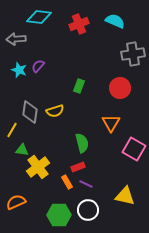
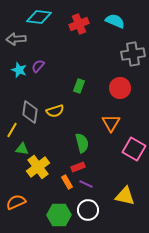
green triangle: moved 1 px up
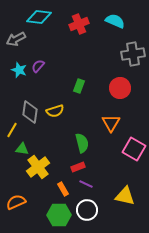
gray arrow: rotated 24 degrees counterclockwise
orange rectangle: moved 4 px left, 7 px down
white circle: moved 1 px left
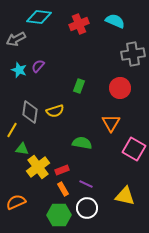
green semicircle: rotated 66 degrees counterclockwise
red rectangle: moved 16 px left, 3 px down
white circle: moved 2 px up
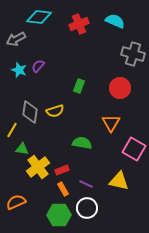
gray cross: rotated 25 degrees clockwise
yellow triangle: moved 6 px left, 15 px up
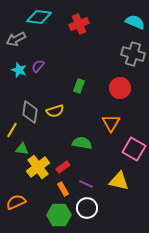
cyan semicircle: moved 20 px right, 1 px down
red rectangle: moved 1 px right, 3 px up; rotated 16 degrees counterclockwise
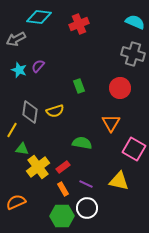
green rectangle: rotated 40 degrees counterclockwise
green hexagon: moved 3 px right, 1 px down
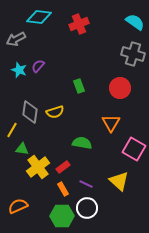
cyan semicircle: rotated 12 degrees clockwise
yellow semicircle: moved 1 px down
yellow triangle: rotated 30 degrees clockwise
orange semicircle: moved 2 px right, 4 px down
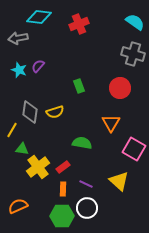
gray arrow: moved 2 px right, 1 px up; rotated 18 degrees clockwise
orange rectangle: rotated 32 degrees clockwise
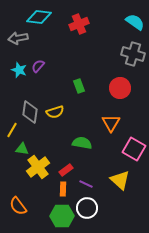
red rectangle: moved 3 px right, 3 px down
yellow triangle: moved 1 px right, 1 px up
orange semicircle: rotated 102 degrees counterclockwise
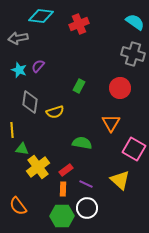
cyan diamond: moved 2 px right, 1 px up
green rectangle: rotated 48 degrees clockwise
gray diamond: moved 10 px up
yellow line: rotated 35 degrees counterclockwise
